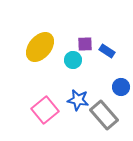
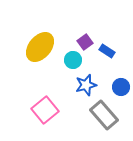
purple square: moved 2 px up; rotated 35 degrees counterclockwise
blue star: moved 8 px right, 15 px up; rotated 25 degrees counterclockwise
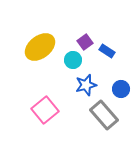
yellow ellipse: rotated 12 degrees clockwise
blue circle: moved 2 px down
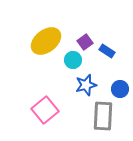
yellow ellipse: moved 6 px right, 6 px up
blue circle: moved 1 px left
gray rectangle: moved 1 px left, 1 px down; rotated 44 degrees clockwise
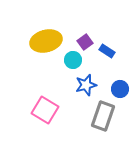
yellow ellipse: rotated 24 degrees clockwise
pink square: rotated 20 degrees counterclockwise
gray rectangle: rotated 16 degrees clockwise
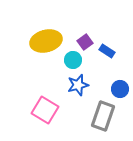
blue star: moved 8 px left
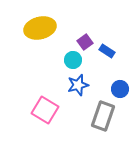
yellow ellipse: moved 6 px left, 13 px up
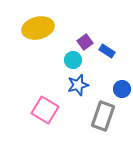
yellow ellipse: moved 2 px left
blue circle: moved 2 px right
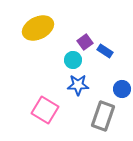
yellow ellipse: rotated 12 degrees counterclockwise
blue rectangle: moved 2 px left
blue star: rotated 15 degrees clockwise
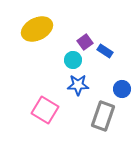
yellow ellipse: moved 1 px left, 1 px down
